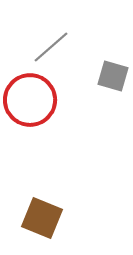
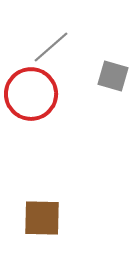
red circle: moved 1 px right, 6 px up
brown square: rotated 21 degrees counterclockwise
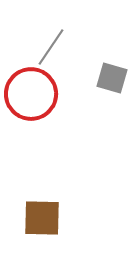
gray line: rotated 15 degrees counterclockwise
gray square: moved 1 px left, 2 px down
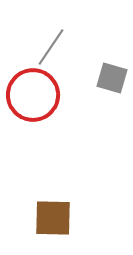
red circle: moved 2 px right, 1 px down
brown square: moved 11 px right
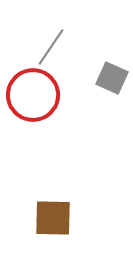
gray square: rotated 8 degrees clockwise
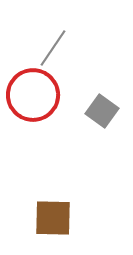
gray line: moved 2 px right, 1 px down
gray square: moved 10 px left, 33 px down; rotated 12 degrees clockwise
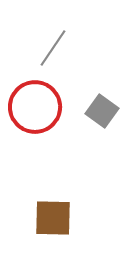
red circle: moved 2 px right, 12 px down
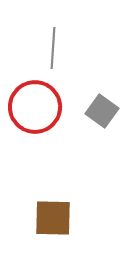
gray line: rotated 30 degrees counterclockwise
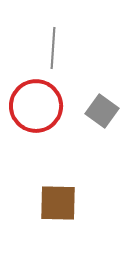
red circle: moved 1 px right, 1 px up
brown square: moved 5 px right, 15 px up
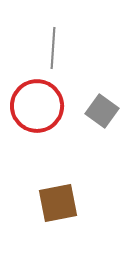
red circle: moved 1 px right
brown square: rotated 12 degrees counterclockwise
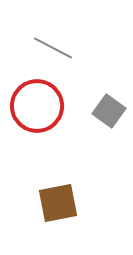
gray line: rotated 66 degrees counterclockwise
gray square: moved 7 px right
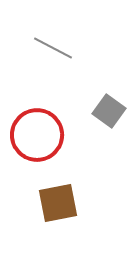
red circle: moved 29 px down
